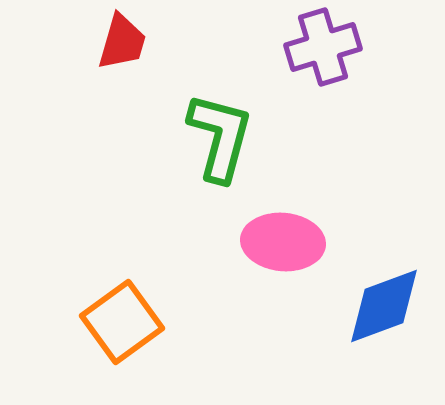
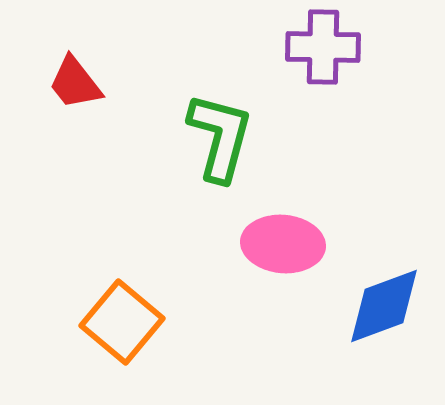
red trapezoid: moved 47 px left, 41 px down; rotated 126 degrees clockwise
purple cross: rotated 18 degrees clockwise
pink ellipse: moved 2 px down
orange square: rotated 14 degrees counterclockwise
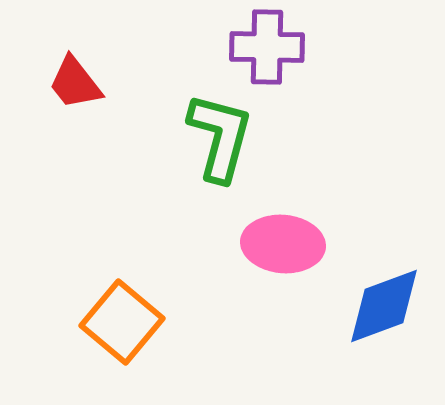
purple cross: moved 56 px left
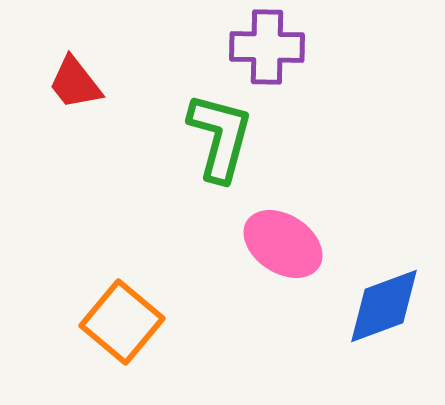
pink ellipse: rotated 28 degrees clockwise
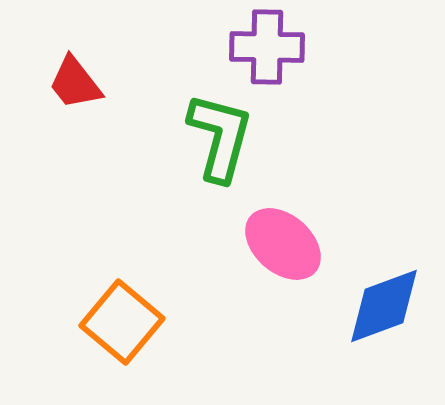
pink ellipse: rotated 8 degrees clockwise
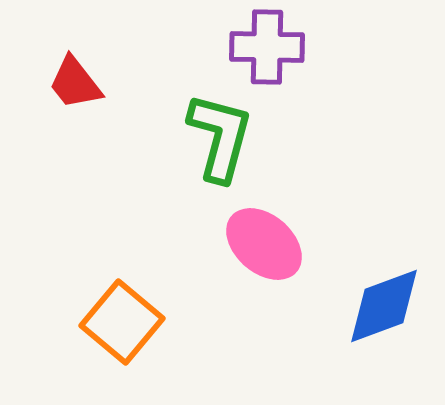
pink ellipse: moved 19 px left
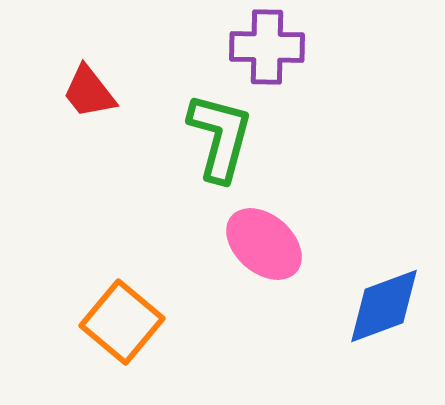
red trapezoid: moved 14 px right, 9 px down
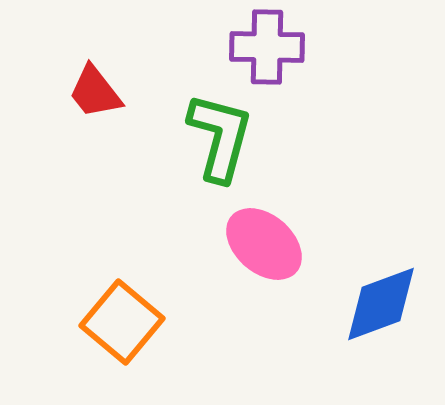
red trapezoid: moved 6 px right
blue diamond: moved 3 px left, 2 px up
